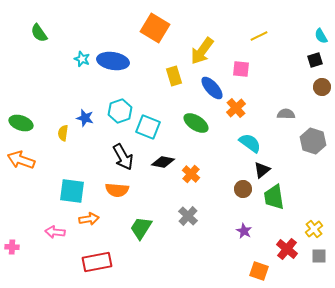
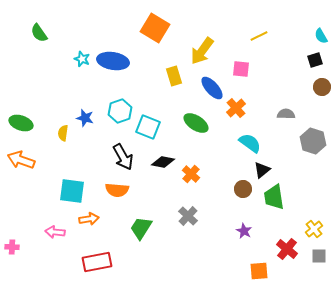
orange square at (259, 271): rotated 24 degrees counterclockwise
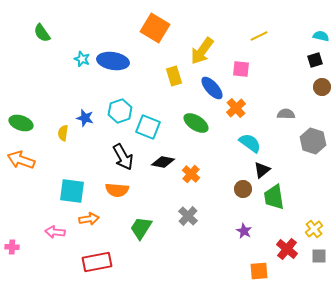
green semicircle at (39, 33): moved 3 px right
cyan semicircle at (321, 36): rotated 133 degrees clockwise
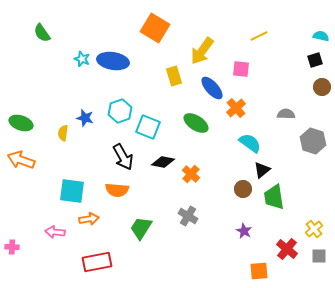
gray cross at (188, 216): rotated 12 degrees counterclockwise
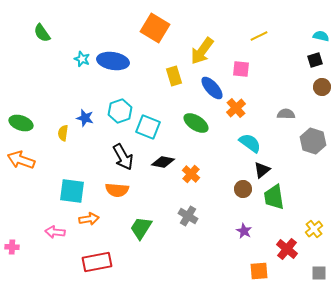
gray square at (319, 256): moved 17 px down
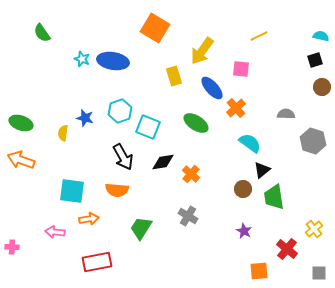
black diamond at (163, 162): rotated 20 degrees counterclockwise
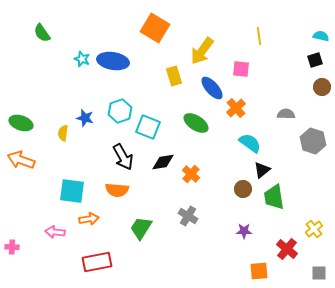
yellow line at (259, 36): rotated 72 degrees counterclockwise
purple star at (244, 231): rotated 28 degrees counterclockwise
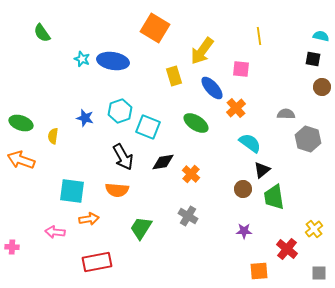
black square at (315, 60): moved 2 px left, 1 px up; rotated 28 degrees clockwise
yellow semicircle at (63, 133): moved 10 px left, 3 px down
gray hexagon at (313, 141): moved 5 px left, 2 px up
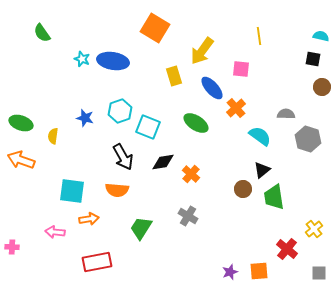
cyan semicircle at (250, 143): moved 10 px right, 7 px up
purple star at (244, 231): moved 14 px left, 41 px down; rotated 21 degrees counterclockwise
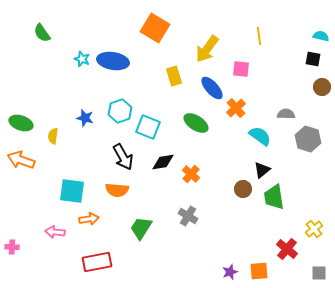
yellow arrow at (202, 51): moved 5 px right, 2 px up
